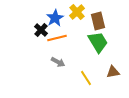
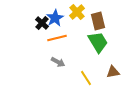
black cross: moved 1 px right, 7 px up
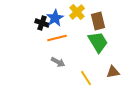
black cross: rotated 24 degrees counterclockwise
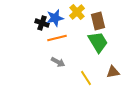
blue star: rotated 18 degrees clockwise
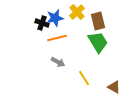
brown triangle: moved 1 px right, 15 px down; rotated 40 degrees clockwise
yellow line: moved 2 px left
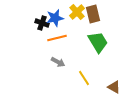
brown rectangle: moved 5 px left, 7 px up
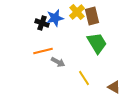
brown rectangle: moved 1 px left, 2 px down
orange line: moved 14 px left, 13 px down
green trapezoid: moved 1 px left, 1 px down
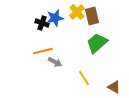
green trapezoid: rotated 100 degrees counterclockwise
gray arrow: moved 3 px left
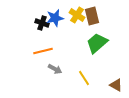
yellow cross: moved 3 px down; rotated 14 degrees counterclockwise
gray arrow: moved 7 px down
brown triangle: moved 2 px right, 2 px up
